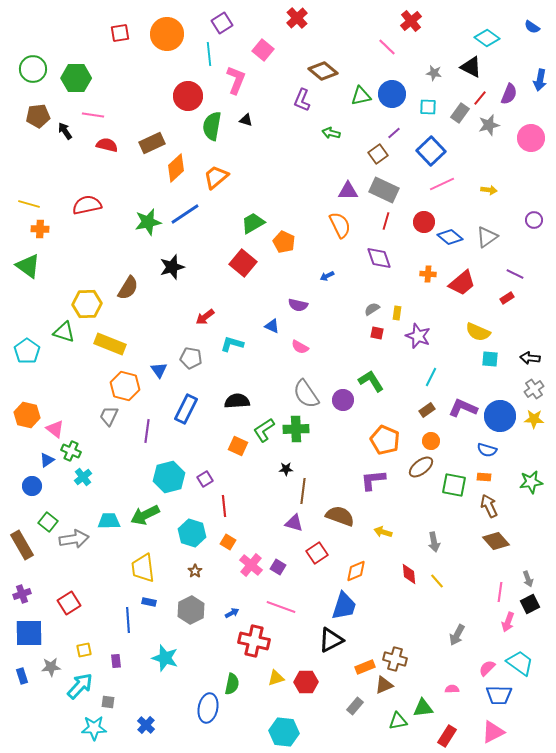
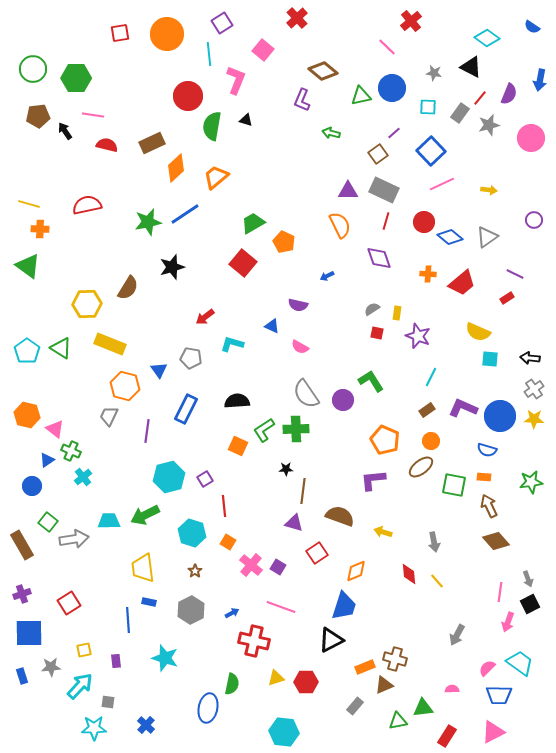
blue circle at (392, 94): moved 6 px up
green triangle at (64, 332): moved 3 px left, 16 px down; rotated 15 degrees clockwise
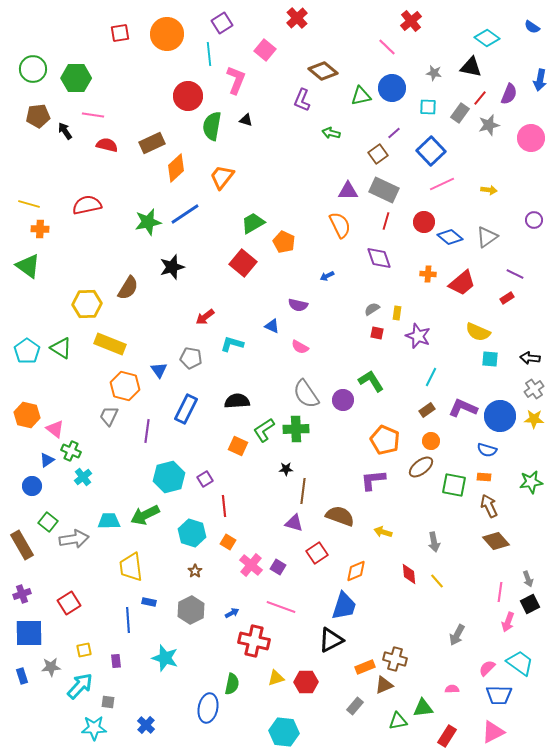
pink square at (263, 50): moved 2 px right
black triangle at (471, 67): rotated 15 degrees counterclockwise
orange trapezoid at (216, 177): moved 6 px right; rotated 12 degrees counterclockwise
yellow trapezoid at (143, 568): moved 12 px left, 1 px up
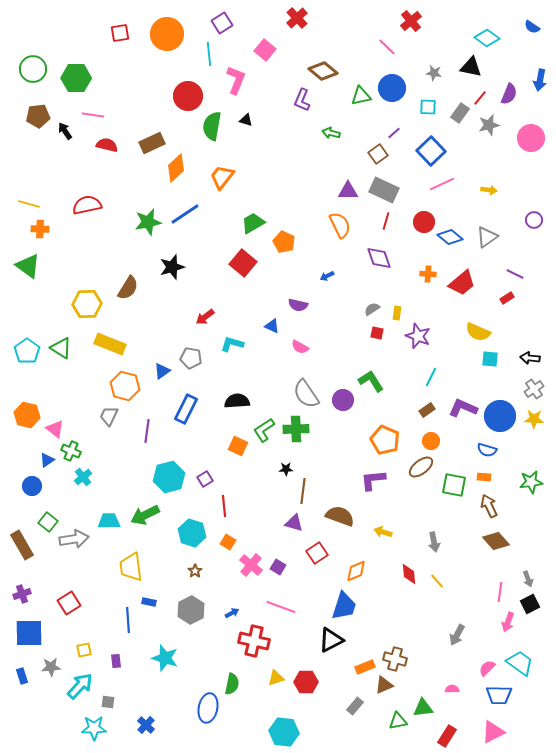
blue triangle at (159, 370): moved 3 px right, 1 px down; rotated 30 degrees clockwise
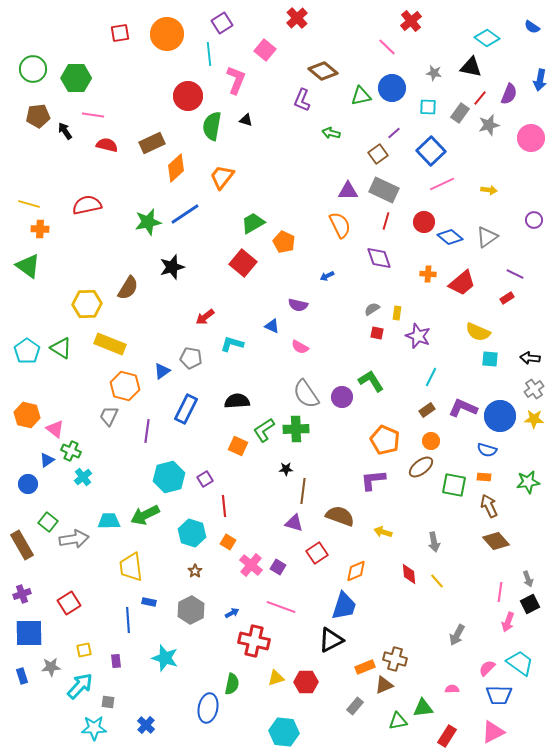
purple circle at (343, 400): moved 1 px left, 3 px up
green star at (531, 482): moved 3 px left
blue circle at (32, 486): moved 4 px left, 2 px up
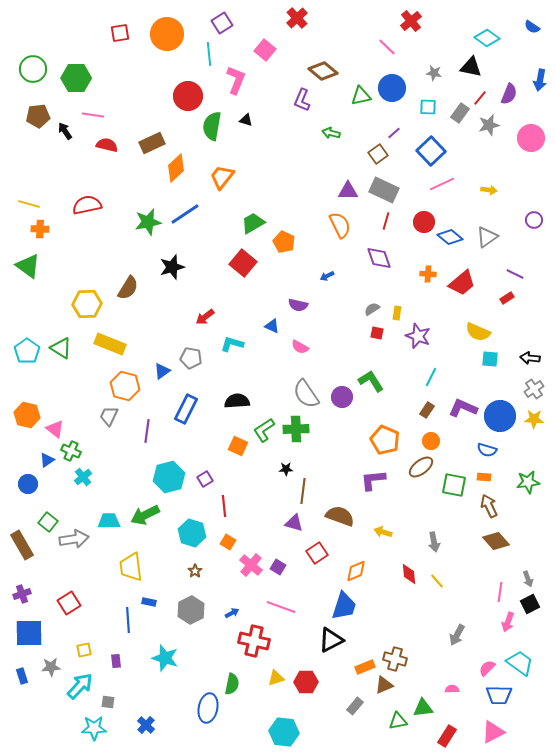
brown rectangle at (427, 410): rotated 21 degrees counterclockwise
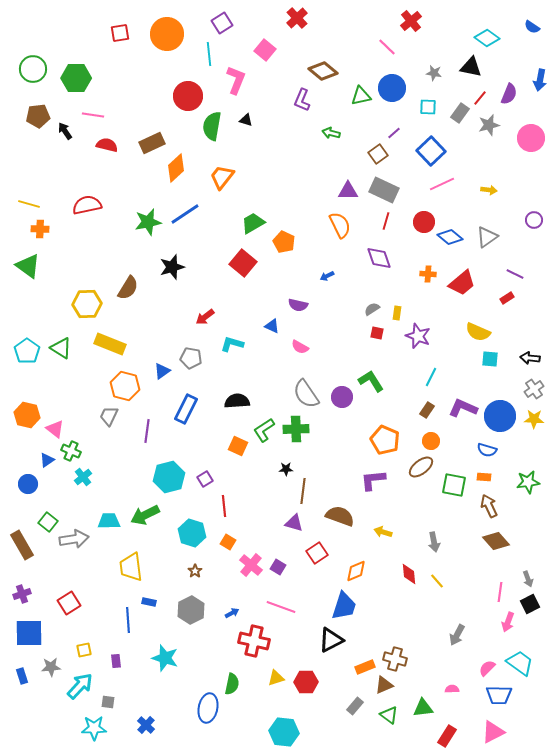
green triangle at (398, 721): moved 9 px left, 6 px up; rotated 48 degrees clockwise
